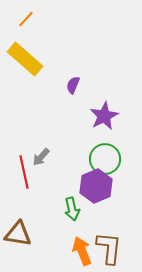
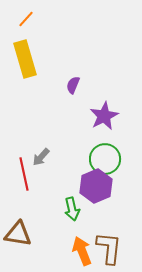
yellow rectangle: rotated 33 degrees clockwise
red line: moved 2 px down
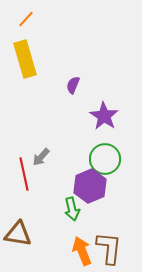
purple star: rotated 12 degrees counterclockwise
purple hexagon: moved 6 px left
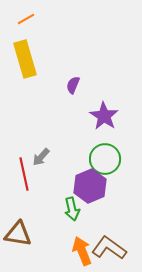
orange line: rotated 18 degrees clockwise
brown L-shape: rotated 60 degrees counterclockwise
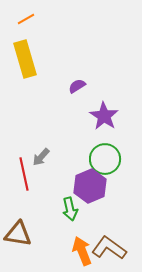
purple semicircle: moved 4 px right, 1 px down; rotated 36 degrees clockwise
green arrow: moved 2 px left
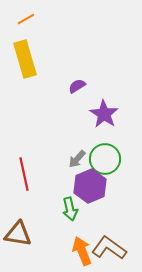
purple star: moved 2 px up
gray arrow: moved 36 px right, 2 px down
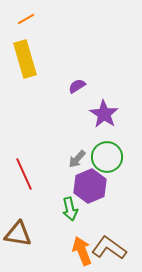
green circle: moved 2 px right, 2 px up
red line: rotated 12 degrees counterclockwise
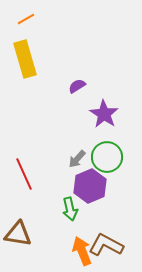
brown L-shape: moved 3 px left, 3 px up; rotated 8 degrees counterclockwise
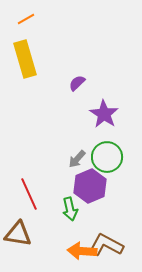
purple semicircle: moved 3 px up; rotated 12 degrees counterclockwise
red line: moved 5 px right, 20 px down
orange arrow: rotated 64 degrees counterclockwise
